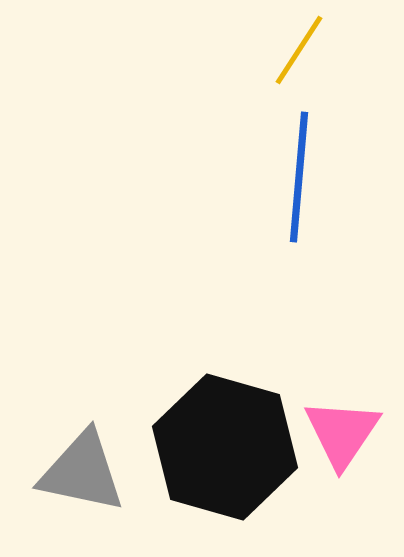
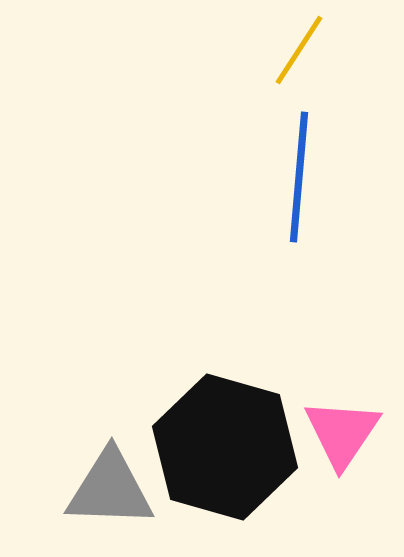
gray triangle: moved 28 px right, 17 px down; rotated 10 degrees counterclockwise
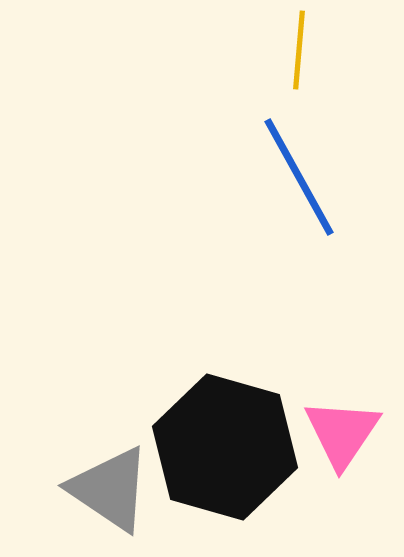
yellow line: rotated 28 degrees counterclockwise
blue line: rotated 34 degrees counterclockwise
gray triangle: rotated 32 degrees clockwise
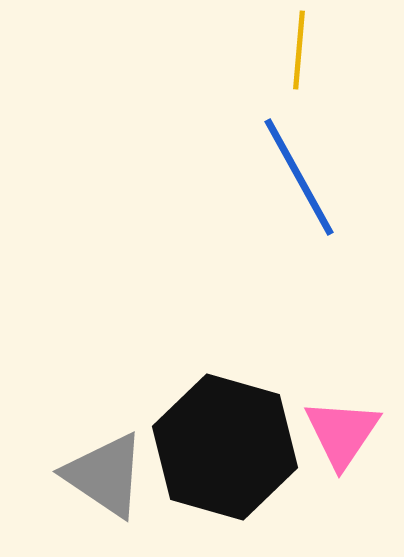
gray triangle: moved 5 px left, 14 px up
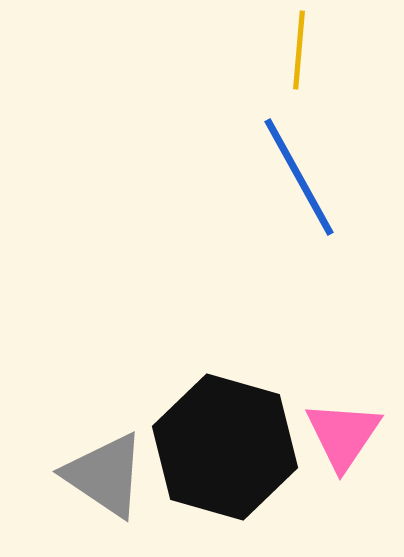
pink triangle: moved 1 px right, 2 px down
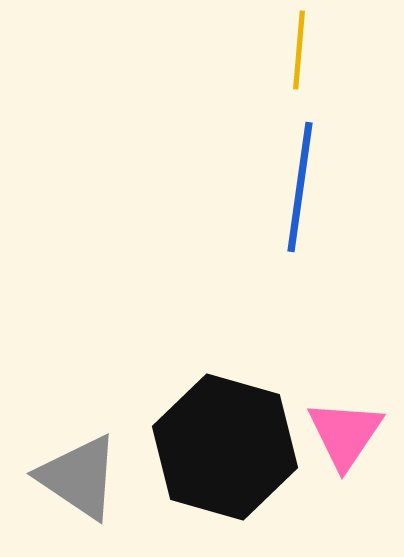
blue line: moved 1 px right, 10 px down; rotated 37 degrees clockwise
pink triangle: moved 2 px right, 1 px up
gray triangle: moved 26 px left, 2 px down
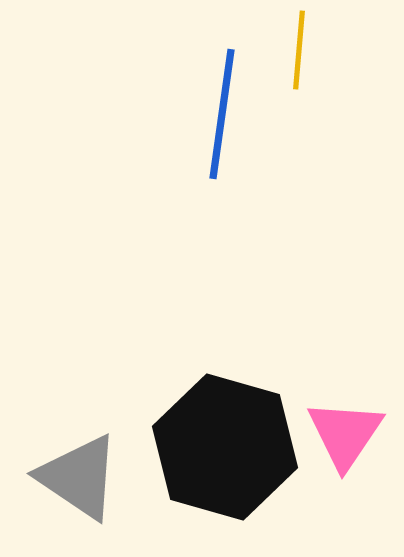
blue line: moved 78 px left, 73 px up
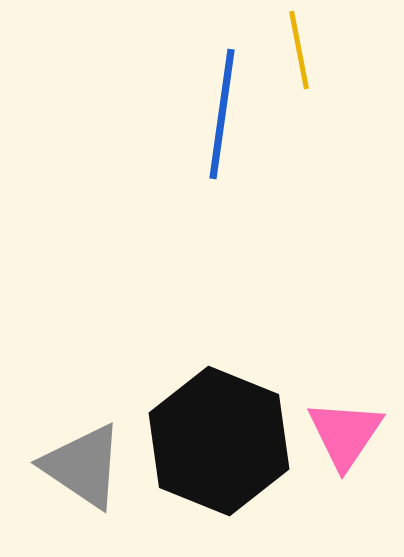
yellow line: rotated 16 degrees counterclockwise
black hexagon: moved 6 px left, 6 px up; rotated 6 degrees clockwise
gray triangle: moved 4 px right, 11 px up
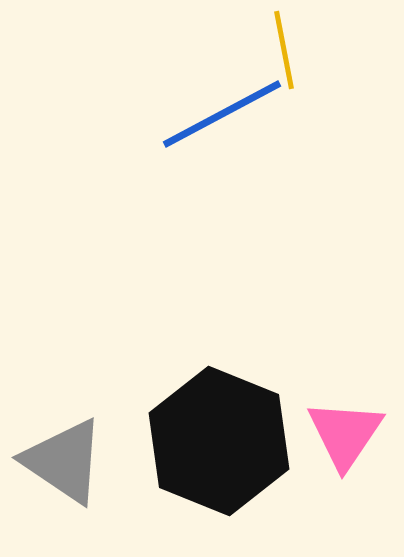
yellow line: moved 15 px left
blue line: rotated 54 degrees clockwise
gray triangle: moved 19 px left, 5 px up
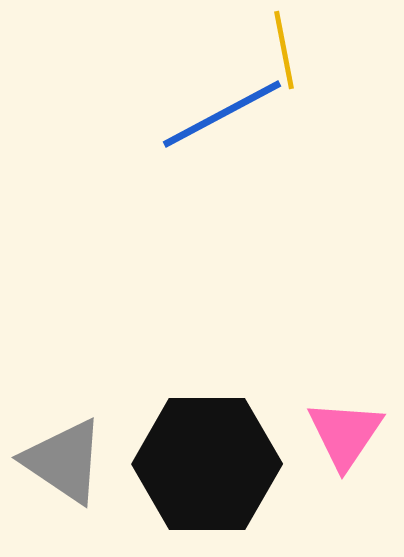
black hexagon: moved 12 px left, 23 px down; rotated 22 degrees counterclockwise
